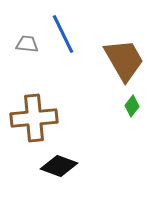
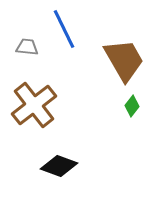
blue line: moved 1 px right, 5 px up
gray trapezoid: moved 3 px down
brown cross: moved 13 px up; rotated 33 degrees counterclockwise
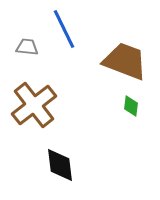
brown trapezoid: moved 1 px right, 1 px down; rotated 39 degrees counterclockwise
green diamond: moved 1 px left; rotated 30 degrees counterclockwise
black diamond: moved 1 px right, 1 px up; rotated 63 degrees clockwise
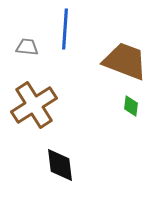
blue line: moved 1 px right; rotated 30 degrees clockwise
brown cross: rotated 6 degrees clockwise
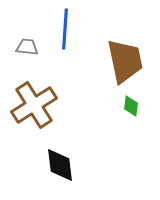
brown trapezoid: rotated 57 degrees clockwise
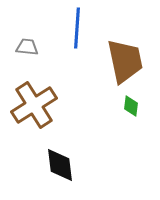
blue line: moved 12 px right, 1 px up
